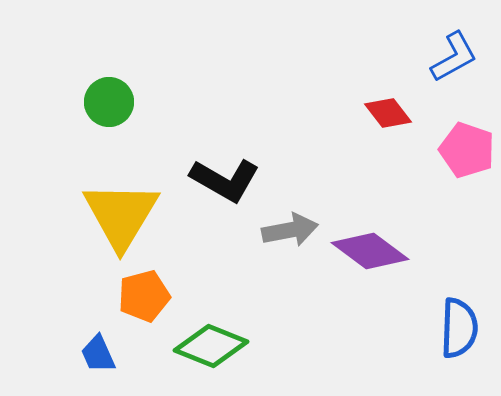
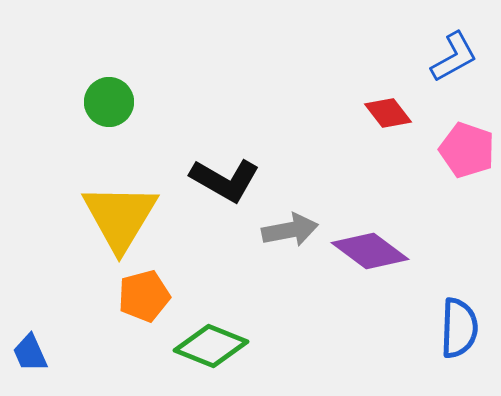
yellow triangle: moved 1 px left, 2 px down
blue trapezoid: moved 68 px left, 1 px up
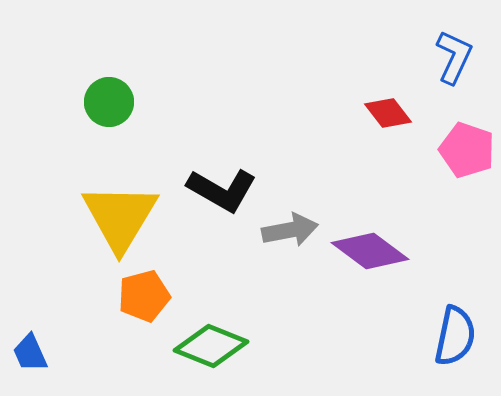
blue L-shape: rotated 36 degrees counterclockwise
black L-shape: moved 3 px left, 10 px down
blue semicircle: moved 4 px left, 8 px down; rotated 10 degrees clockwise
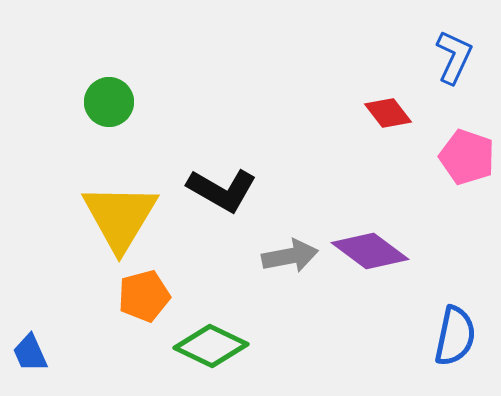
pink pentagon: moved 7 px down
gray arrow: moved 26 px down
green diamond: rotated 4 degrees clockwise
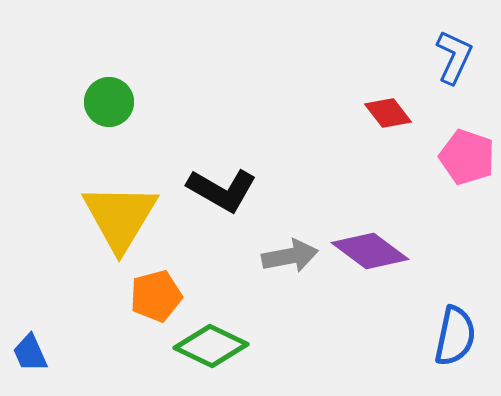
orange pentagon: moved 12 px right
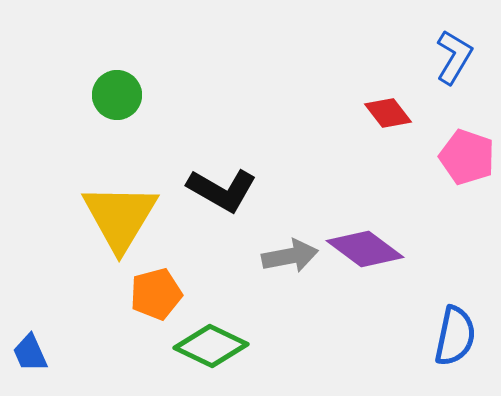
blue L-shape: rotated 6 degrees clockwise
green circle: moved 8 px right, 7 px up
purple diamond: moved 5 px left, 2 px up
orange pentagon: moved 2 px up
